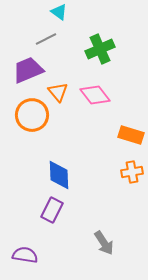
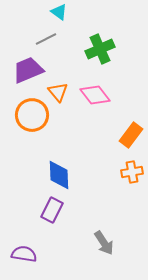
orange rectangle: rotated 70 degrees counterclockwise
purple semicircle: moved 1 px left, 1 px up
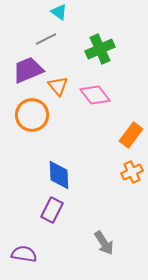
orange triangle: moved 6 px up
orange cross: rotated 15 degrees counterclockwise
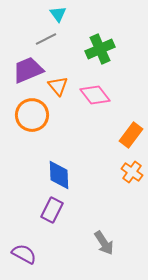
cyan triangle: moved 1 px left, 2 px down; rotated 18 degrees clockwise
orange cross: rotated 30 degrees counterclockwise
purple semicircle: rotated 20 degrees clockwise
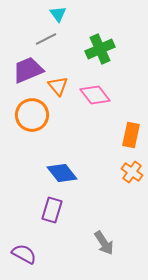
orange rectangle: rotated 25 degrees counterclockwise
blue diamond: moved 3 px right, 2 px up; rotated 36 degrees counterclockwise
purple rectangle: rotated 10 degrees counterclockwise
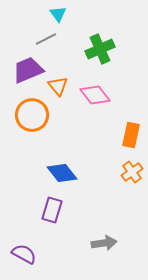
orange cross: rotated 20 degrees clockwise
gray arrow: rotated 65 degrees counterclockwise
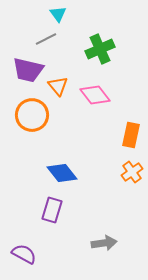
purple trapezoid: rotated 144 degrees counterclockwise
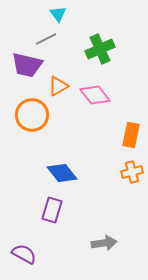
purple trapezoid: moved 1 px left, 5 px up
orange triangle: rotated 40 degrees clockwise
orange cross: rotated 20 degrees clockwise
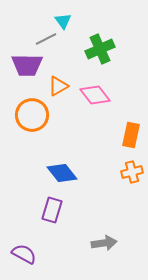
cyan triangle: moved 5 px right, 7 px down
purple trapezoid: rotated 12 degrees counterclockwise
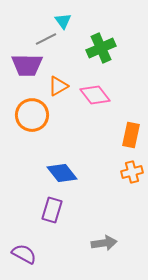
green cross: moved 1 px right, 1 px up
